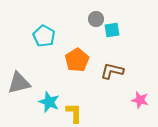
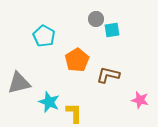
brown L-shape: moved 4 px left, 4 px down
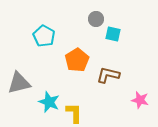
cyan square: moved 1 px right, 4 px down; rotated 21 degrees clockwise
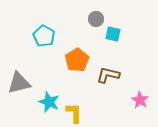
pink star: rotated 18 degrees clockwise
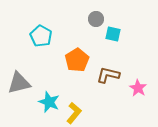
cyan pentagon: moved 3 px left
pink star: moved 2 px left, 12 px up
yellow L-shape: rotated 40 degrees clockwise
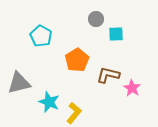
cyan square: moved 3 px right; rotated 14 degrees counterclockwise
pink star: moved 6 px left
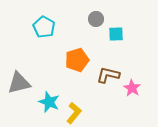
cyan pentagon: moved 3 px right, 9 px up
orange pentagon: rotated 15 degrees clockwise
